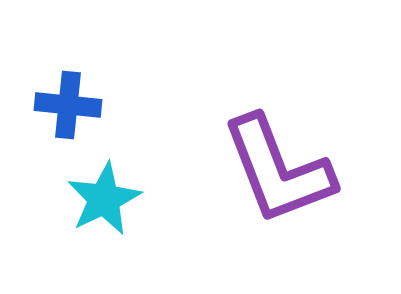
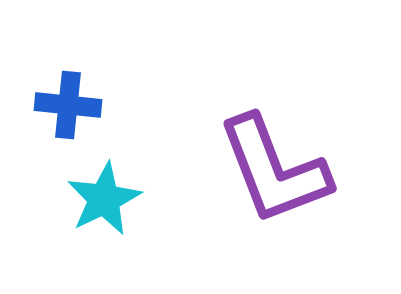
purple L-shape: moved 4 px left
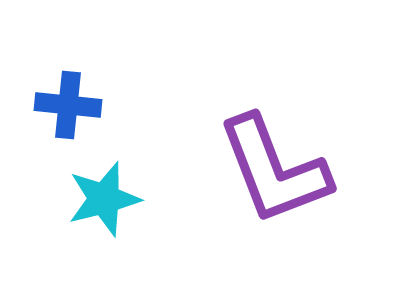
cyan star: rotated 12 degrees clockwise
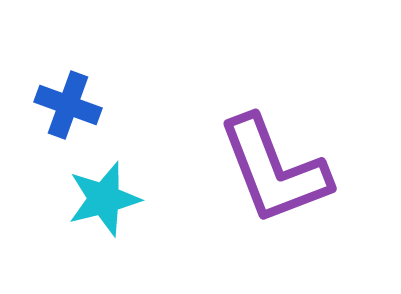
blue cross: rotated 14 degrees clockwise
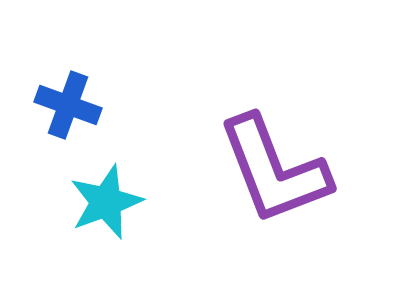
cyan star: moved 2 px right, 3 px down; rotated 6 degrees counterclockwise
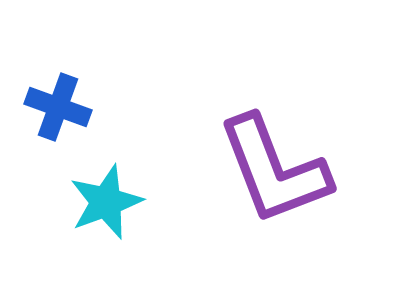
blue cross: moved 10 px left, 2 px down
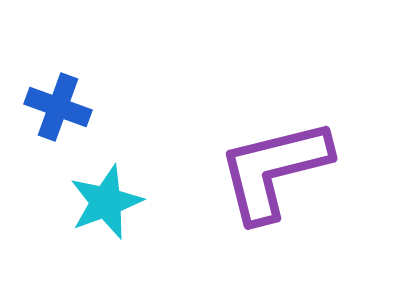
purple L-shape: rotated 97 degrees clockwise
